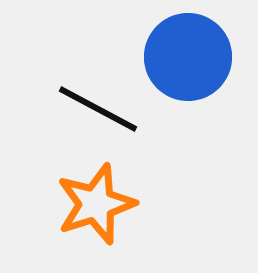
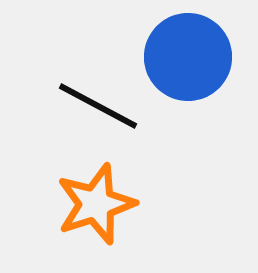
black line: moved 3 px up
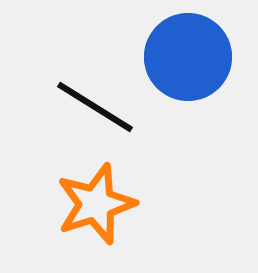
black line: moved 3 px left, 1 px down; rotated 4 degrees clockwise
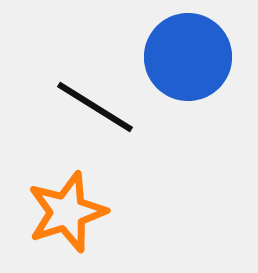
orange star: moved 29 px left, 8 px down
